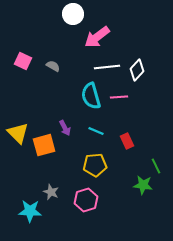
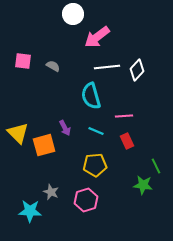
pink square: rotated 18 degrees counterclockwise
pink line: moved 5 px right, 19 px down
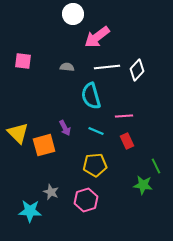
gray semicircle: moved 14 px right, 1 px down; rotated 24 degrees counterclockwise
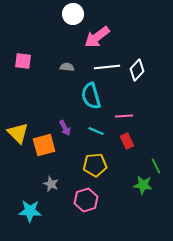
gray star: moved 8 px up
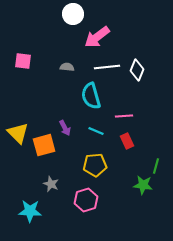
white diamond: rotated 20 degrees counterclockwise
green line: rotated 42 degrees clockwise
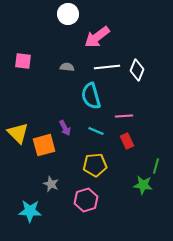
white circle: moved 5 px left
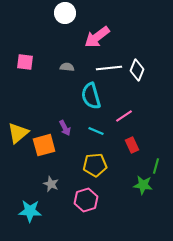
white circle: moved 3 px left, 1 px up
pink square: moved 2 px right, 1 px down
white line: moved 2 px right, 1 px down
pink line: rotated 30 degrees counterclockwise
yellow triangle: rotated 35 degrees clockwise
red rectangle: moved 5 px right, 4 px down
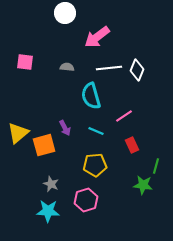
cyan star: moved 18 px right
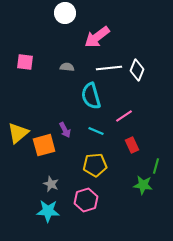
purple arrow: moved 2 px down
